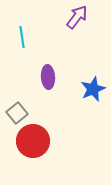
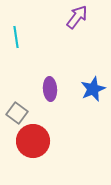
cyan line: moved 6 px left
purple ellipse: moved 2 px right, 12 px down
gray square: rotated 15 degrees counterclockwise
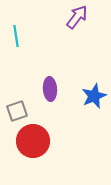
cyan line: moved 1 px up
blue star: moved 1 px right, 7 px down
gray square: moved 2 px up; rotated 35 degrees clockwise
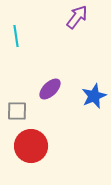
purple ellipse: rotated 50 degrees clockwise
gray square: rotated 20 degrees clockwise
red circle: moved 2 px left, 5 px down
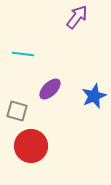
cyan line: moved 7 px right, 18 px down; rotated 75 degrees counterclockwise
gray square: rotated 15 degrees clockwise
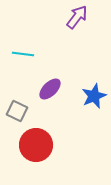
gray square: rotated 10 degrees clockwise
red circle: moved 5 px right, 1 px up
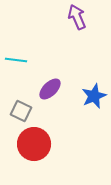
purple arrow: rotated 60 degrees counterclockwise
cyan line: moved 7 px left, 6 px down
gray square: moved 4 px right
red circle: moved 2 px left, 1 px up
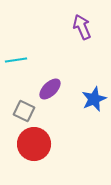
purple arrow: moved 5 px right, 10 px down
cyan line: rotated 15 degrees counterclockwise
blue star: moved 3 px down
gray square: moved 3 px right
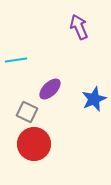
purple arrow: moved 3 px left
gray square: moved 3 px right, 1 px down
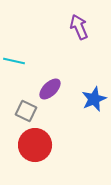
cyan line: moved 2 px left, 1 px down; rotated 20 degrees clockwise
gray square: moved 1 px left, 1 px up
red circle: moved 1 px right, 1 px down
